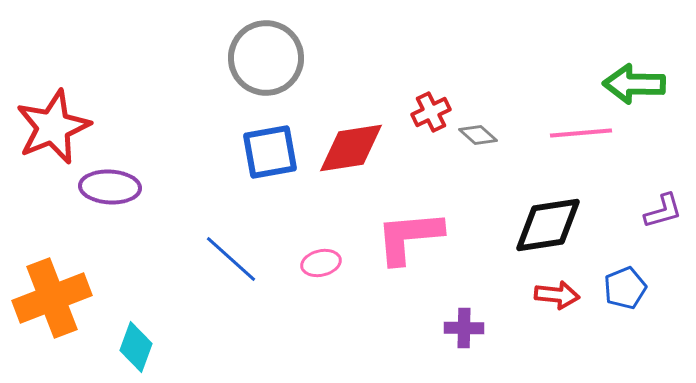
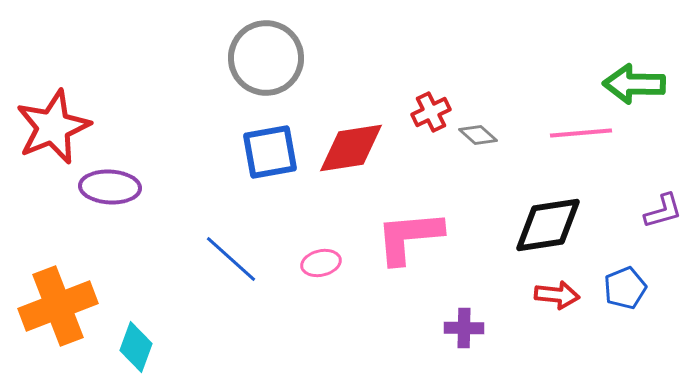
orange cross: moved 6 px right, 8 px down
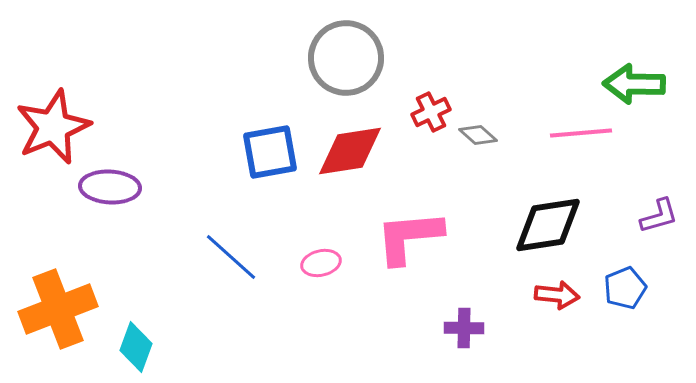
gray circle: moved 80 px right
red diamond: moved 1 px left, 3 px down
purple L-shape: moved 4 px left, 5 px down
blue line: moved 2 px up
orange cross: moved 3 px down
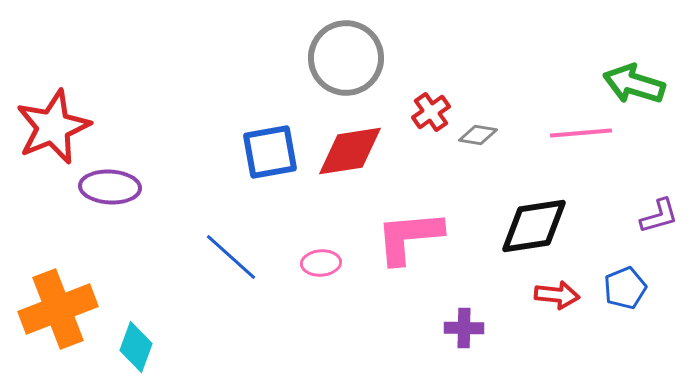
green arrow: rotated 16 degrees clockwise
red cross: rotated 9 degrees counterclockwise
gray diamond: rotated 33 degrees counterclockwise
black diamond: moved 14 px left, 1 px down
pink ellipse: rotated 9 degrees clockwise
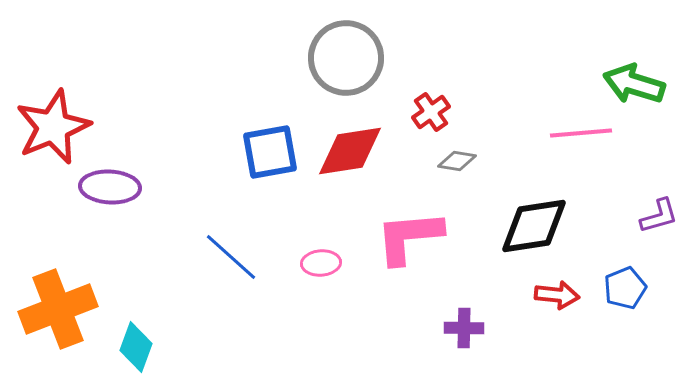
gray diamond: moved 21 px left, 26 px down
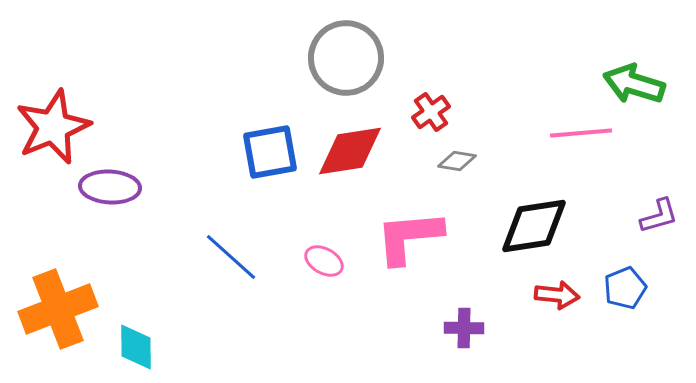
pink ellipse: moved 3 px right, 2 px up; rotated 33 degrees clockwise
cyan diamond: rotated 21 degrees counterclockwise
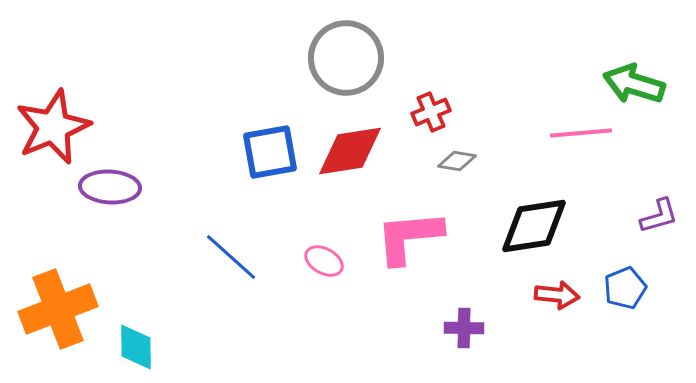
red cross: rotated 12 degrees clockwise
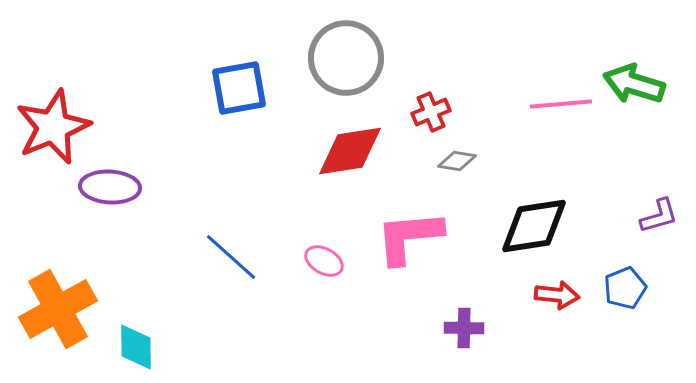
pink line: moved 20 px left, 29 px up
blue square: moved 31 px left, 64 px up
orange cross: rotated 8 degrees counterclockwise
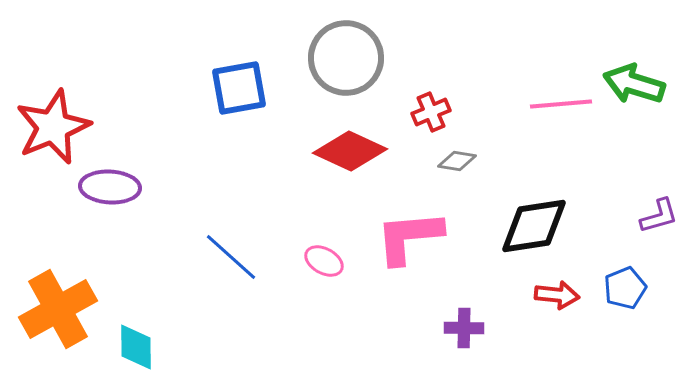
red diamond: rotated 34 degrees clockwise
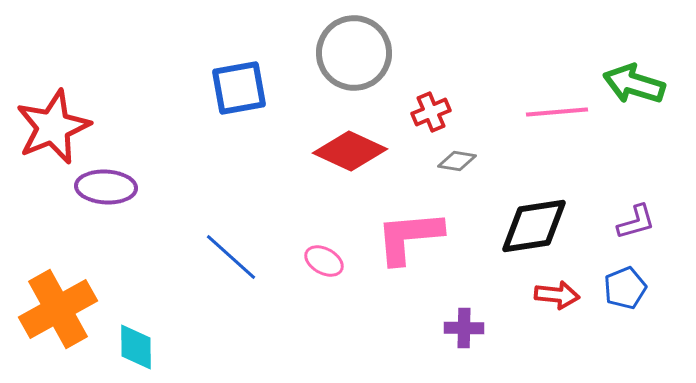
gray circle: moved 8 px right, 5 px up
pink line: moved 4 px left, 8 px down
purple ellipse: moved 4 px left
purple L-shape: moved 23 px left, 6 px down
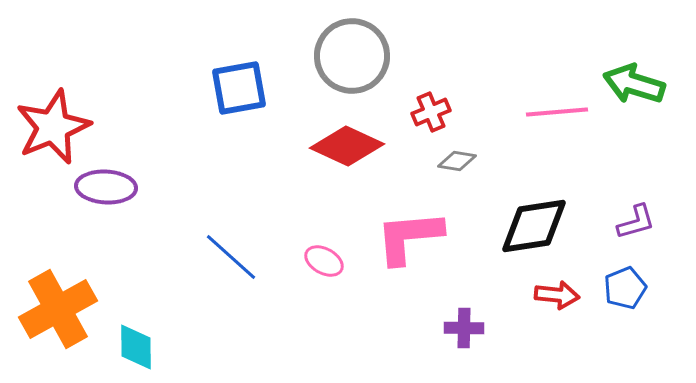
gray circle: moved 2 px left, 3 px down
red diamond: moved 3 px left, 5 px up
